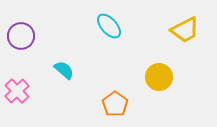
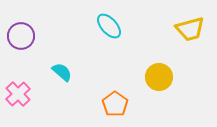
yellow trapezoid: moved 5 px right, 1 px up; rotated 12 degrees clockwise
cyan semicircle: moved 2 px left, 2 px down
pink cross: moved 1 px right, 3 px down
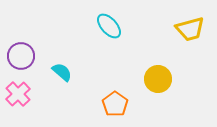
purple circle: moved 20 px down
yellow circle: moved 1 px left, 2 px down
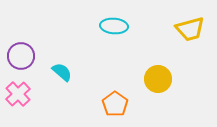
cyan ellipse: moved 5 px right; rotated 44 degrees counterclockwise
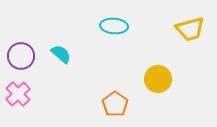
cyan semicircle: moved 1 px left, 18 px up
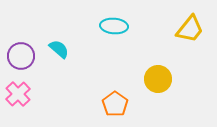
yellow trapezoid: rotated 36 degrees counterclockwise
cyan semicircle: moved 2 px left, 5 px up
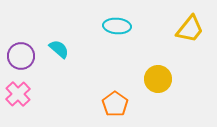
cyan ellipse: moved 3 px right
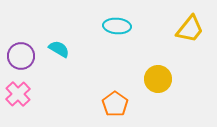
cyan semicircle: rotated 10 degrees counterclockwise
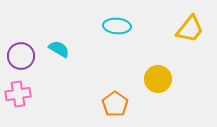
pink cross: rotated 35 degrees clockwise
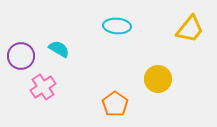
pink cross: moved 25 px right, 7 px up; rotated 25 degrees counterclockwise
